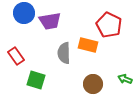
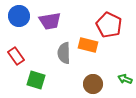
blue circle: moved 5 px left, 3 px down
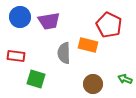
blue circle: moved 1 px right, 1 px down
purple trapezoid: moved 1 px left
red rectangle: rotated 48 degrees counterclockwise
green square: moved 1 px up
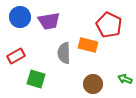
red rectangle: rotated 36 degrees counterclockwise
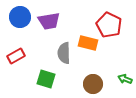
orange rectangle: moved 2 px up
green square: moved 10 px right
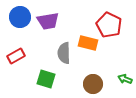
purple trapezoid: moved 1 px left
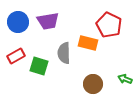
blue circle: moved 2 px left, 5 px down
green square: moved 7 px left, 13 px up
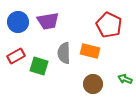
orange rectangle: moved 2 px right, 8 px down
